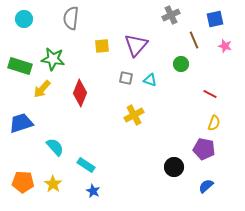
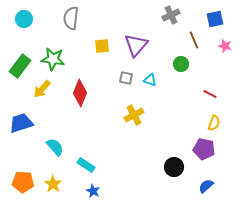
green rectangle: rotated 70 degrees counterclockwise
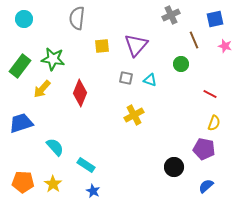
gray semicircle: moved 6 px right
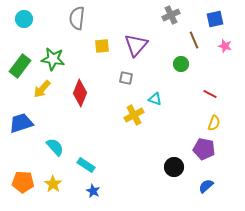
cyan triangle: moved 5 px right, 19 px down
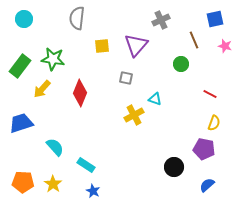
gray cross: moved 10 px left, 5 px down
blue semicircle: moved 1 px right, 1 px up
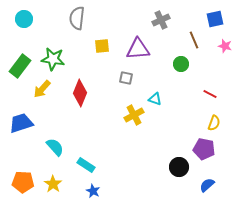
purple triangle: moved 2 px right, 4 px down; rotated 45 degrees clockwise
black circle: moved 5 px right
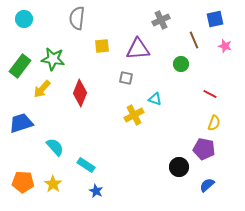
blue star: moved 3 px right
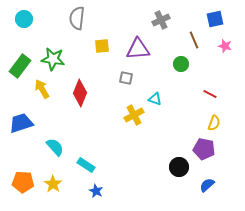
yellow arrow: rotated 108 degrees clockwise
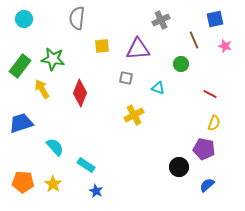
cyan triangle: moved 3 px right, 11 px up
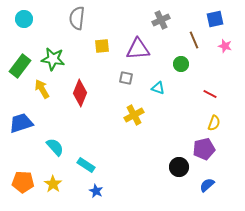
purple pentagon: rotated 25 degrees counterclockwise
